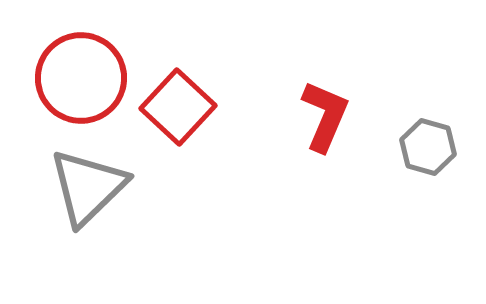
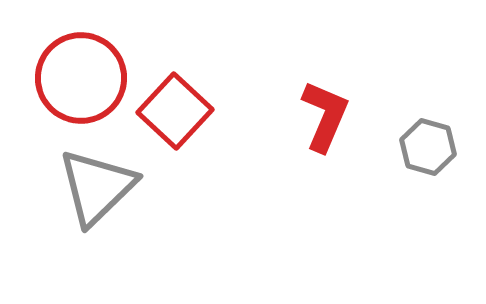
red square: moved 3 px left, 4 px down
gray triangle: moved 9 px right
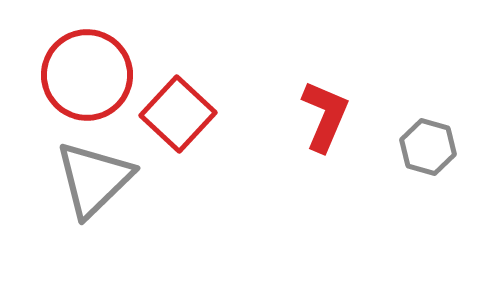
red circle: moved 6 px right, 3 px up
red square: moved 3 px right, 3 px down
gray triangle: moved 3 px left, 8 px up
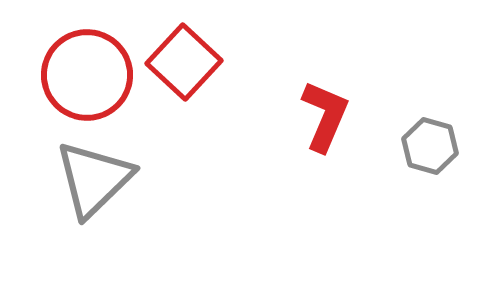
red square: moved 6 px right, 52 px up
gray hexagon: moved 2 px right, 1 px up
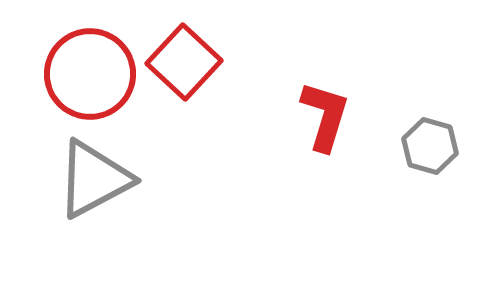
red circle: moved 3 px right, 1 px up
red L-shape: rotated 6 degrees counterclockwise
gray triangle: rotated 16 degrees clockwise
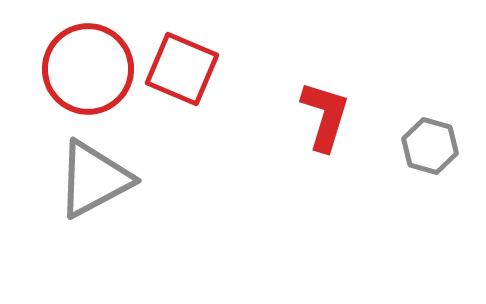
red square: moved 2 px left, 7 px down; rotated 20 degrees counterclockwise
red circle: moved 2 px left, 5 px up
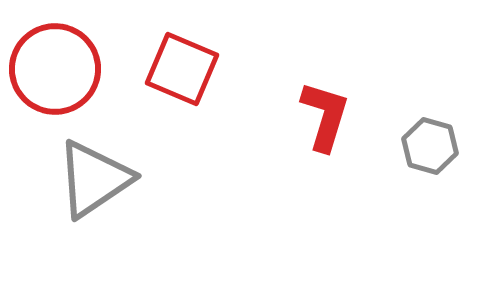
red circle: moved 33 px left
gray triangle: rotated 6 degrees counterclockwise
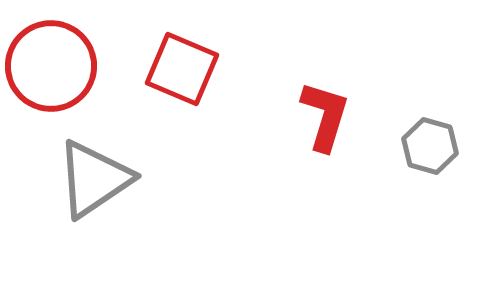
red circle: moved 4 px left, 3 px up
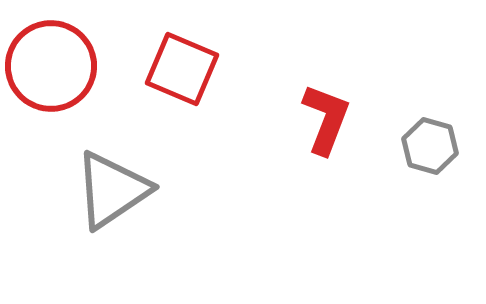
red L-shape: moved 1 px right, 3 px down; rotated 4 degrees clockwise
gray triangle: moved 18 px right, 11 px down
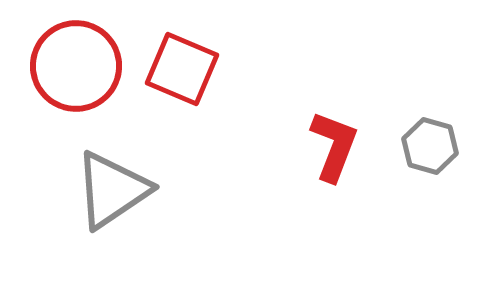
red circle: moved 25 px right
red L-shape: moved 8 px right, 27 px down
